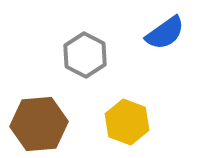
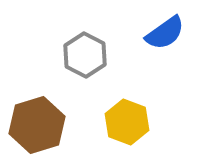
brown hexagon: moved 2 px left, 1 px down; rotated 12 degrees counterclockwise
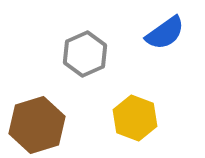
gray hexagon: moved 1 px up; rotated 9 degrees clockwise
yellow hexagon: moved 8 px right, 4 px up
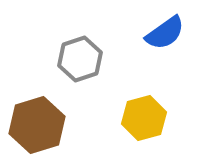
gray hexagon: moved 5 px left, 5 px down; rotated 6 degrees clockwise
yellow hexagon: moved 9 px right; rotated 24 degrees clockwise
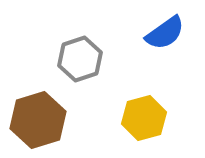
brown hexagon: moved 1 px right, 5 px up
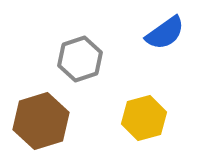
brown hexagon: moved 3 px right, 1 px down
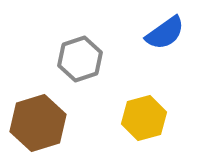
brown hexagon: moved 3 px left, 2 px down
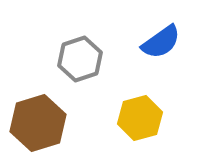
blue semicircle: moved 4 px left, 9 px down
yellow hexagon: moved 4 px left
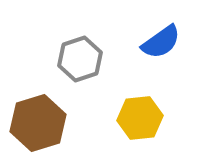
yellow hexagon: rotated 9 degrees clockwise
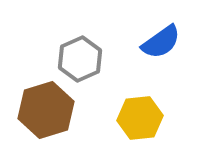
gray hexagon: rotated 6 degrees counterclockwise
brown hexagon: moved 8 px right, 13 px up
